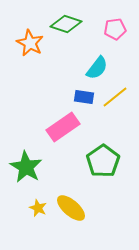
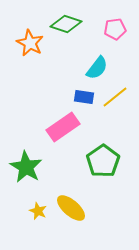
yellow star: moved 3 px down
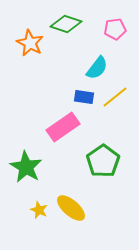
yellow star: moved 1 px right, 1 px up
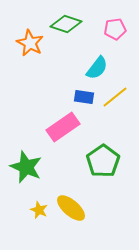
green star: rotated 8 degrees counterclockwise
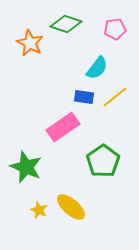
yellow ellipse: moved 1 px up
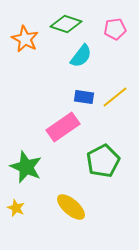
orange star: moved 5 px left, 4 px up
cyan semicircle: moved 16 px left, 12 px up
green pentagon: rotated 8 degrees clockwise
yellow star: moved 23 px left, 2 px up
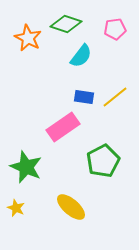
orange star: moved 3 px right, 1 px up
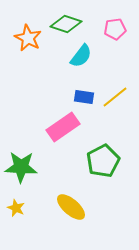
green star: moved 5 px left; rotated 20 degrees counterclockwise
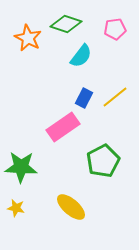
blue rectangle: moved 1 px down; rotated 72 degrees counterclockwise
yellow star: rotated 12 degrees counterclockwise
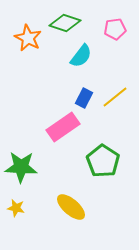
green diamond: moved 1 px left, 1 px up
green pentagon: rotated 12 degrees counterclockwise
